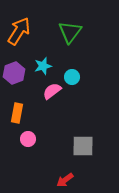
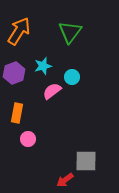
gray square: moved 3 px right, 15 px down
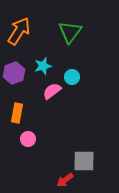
gray square: moved 2 px left
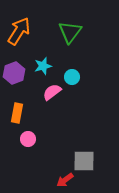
pink semicircle: moved 1 px down
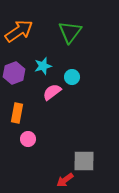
orange arrow: rotated 24 degrees clockwise
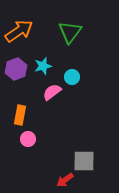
purple hexagon: moved 2 px right, 4 px up
orange rectangle: moved 3 px right, 2 px down
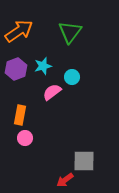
pink circle: moved 3 px left, 1 px up
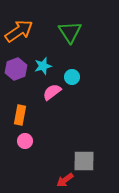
green triangle: rotated 10 degrees counterclockwise
pink circle: moved 3 px down
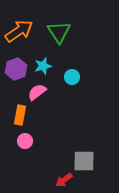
green triangle: moved 11 px left
pink semicircle: moved 15 px left
red arrow: moved 1 px left
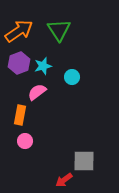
green triangle: moved 2 px up
purple hexagon: moved 3 px right, 6 px up
